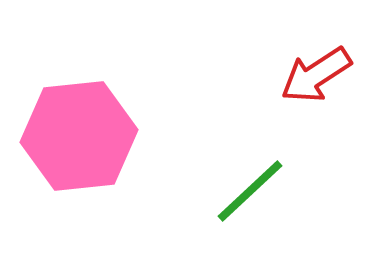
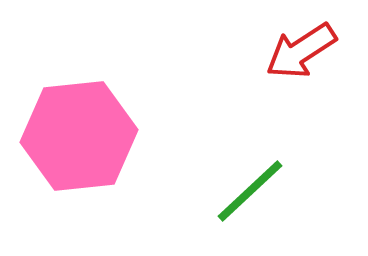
red arrow: moved 15 px left, 24 px up
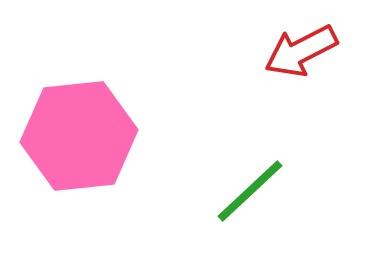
red arrow: rotated 6 degrees clockwise
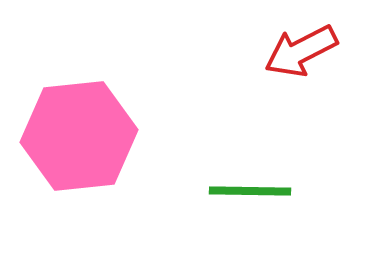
green line: rotated 44 degrees clockwise
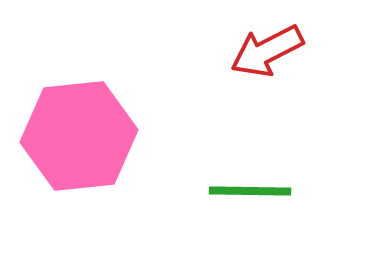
red arrow: moved 34 px left
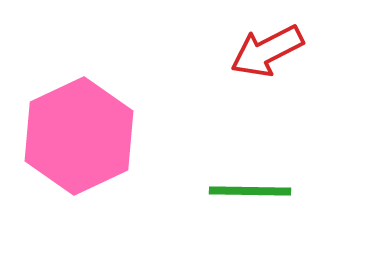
pink hexagon: rotated 19 degrees counterclockwise
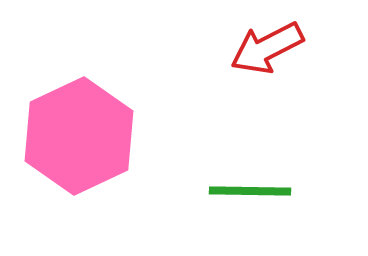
red arrow: moved 3 px up
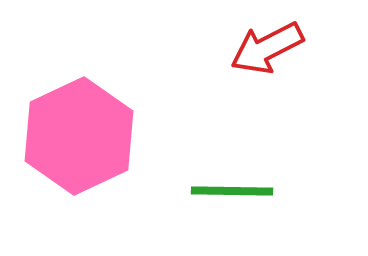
green line: moved 18 px left
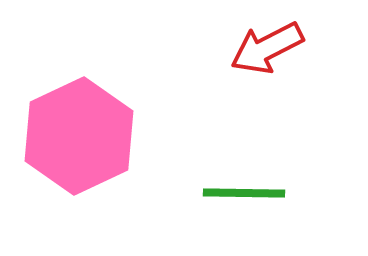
green line: moved 12 px right, 2 px down
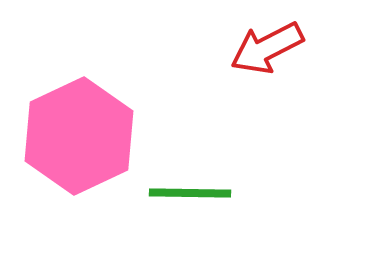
green line: moved 54 px left
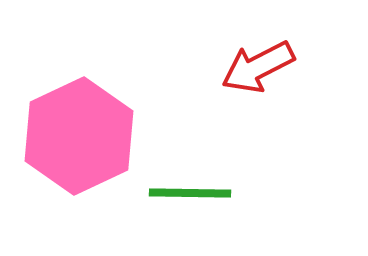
red arrow: moved 9 px left, 19 px down
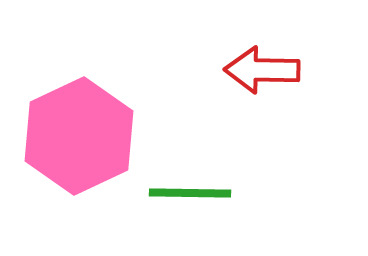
red arrow: moved 4 px right, 3 px down; rotated 28 degrees clockwise
